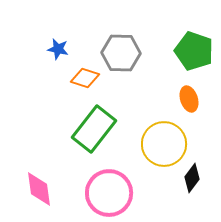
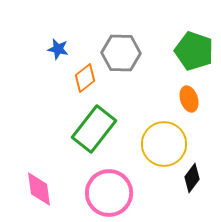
orange diamond: rotated 56 degrees counterclockwise
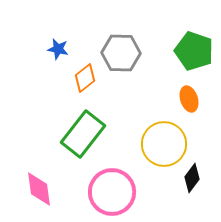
green rectangle: moved 11 px left, 5 px down
pink circle: moved 3 px right, 1 px up
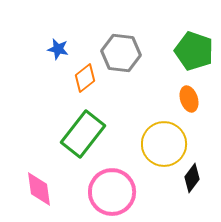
gray hexagon: rotated 6 degrees clockwise
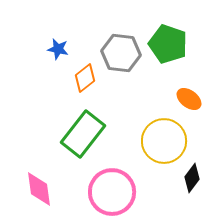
green pentagon: moved 26 px left, 7 px up
orange ellipse: rotated 35 degrees counterclockwise
yellow circle: moved 3 px up
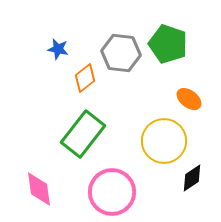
black diamond: rotated 20 degrees clockwise
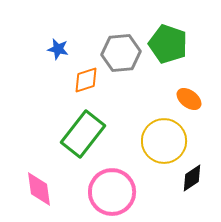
gray hexagon: rotated 12 degrees counterclockwise
orange diamond: moved 1 px right, 2 px down; rotated 20 degrees clockwise
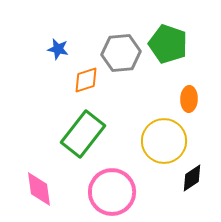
orange ellipse: rotated 55 degrees clockwise
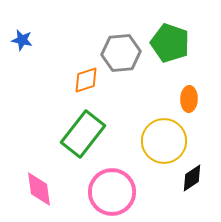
green pentagon: moved 2 px right, 1 px up
blue star: moved 36 px left, 9 px up
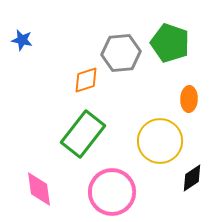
yellow circle: moved 4 px left
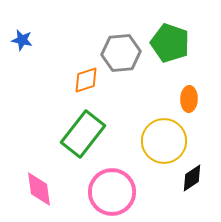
yellow circle: moved 4 px right
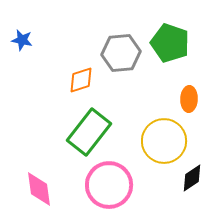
orange diamond: moved 5 px left
green rectangle: moved 6 px right, 2 px up
pink circle: moved 3 px left, 7 px up
